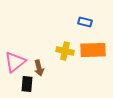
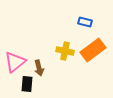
orange rectangle: rotated 35 degrees counterclockwise
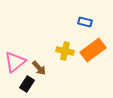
brown arrow: rotated 28 degrees counterclockwise
black rectangle: rotated 28 degrees clockwise
